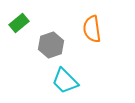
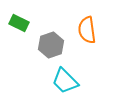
green rectangle: rotated 66 degrees clockwise
orange semicircle: moved 5 px left, 1 px down
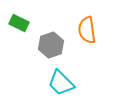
cyan trapezoid: moved 4 px left, 2 px down
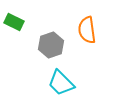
green rectangle: moved 5 px left, 1 px up
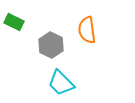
gray hexagon: rotated 15 degrees counterclockwise
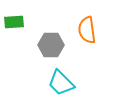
green rectangle: rotated 30 degrees counterclockwise
gray hexagon: rotated 25 degrees counterclockwise
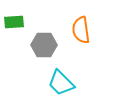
orange semicircle: moved 6 px left
gray hexagon: moved 7 px left
